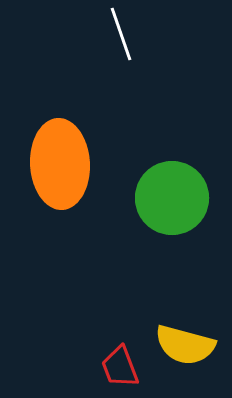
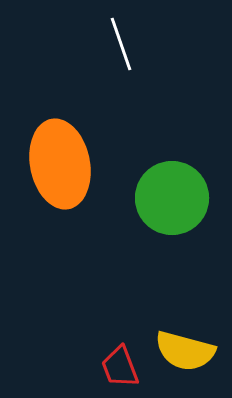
white line: moved 10 px down
orange ellipse: rotated 8 degrees counterclockwise
yellow semicircle: moved 6 px down
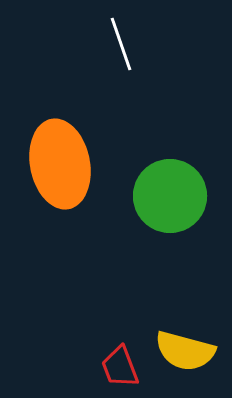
green circle: moved 2 px left, 2 px up
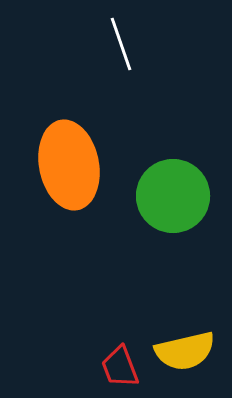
orange ellipse: moved 9 px right, 1 px down
green circle: moved 3 px right
yellow semicircle: rotated 28 degrees counterclockwise
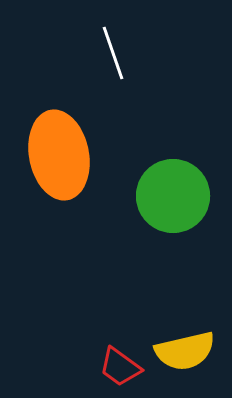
white line: moved 8 px left, 9 px down
orange ellipse: moved 10 px left, 10 px up
red trapezoid: rotated 33 degrees counterclockwise
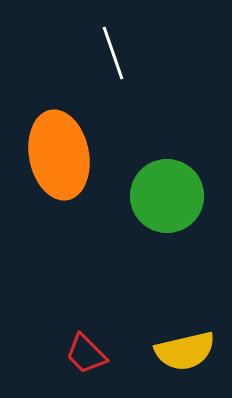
green circle: moved 6 px left
red trapezoid: moved 34 px left, 13 px up; rotated 9 degrees clockwise
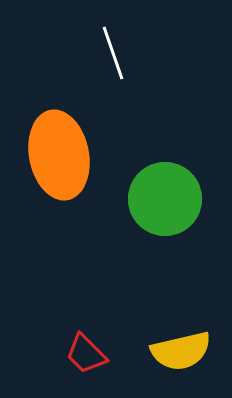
green circle: moved 2 px left, 3 px down
yellow semicircle: moved 4 px left
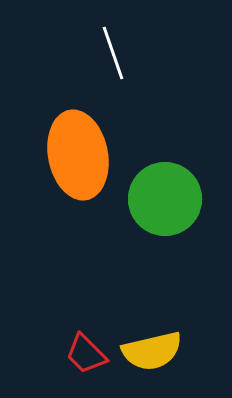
orange ellipse: moved 19 px right
yellow semicircle: moved 29 px left
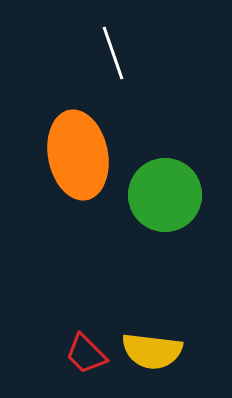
green circle: moved 4 px up
yellow semicircle: rotated 20 degrees clockwise
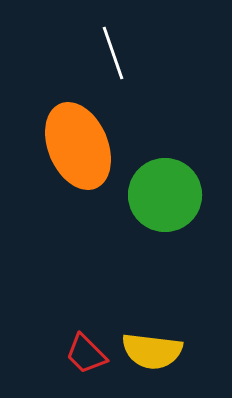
orange ellipse: moved 9 px up; rotated 12 degrees counterclockwise
